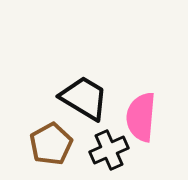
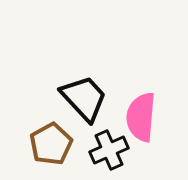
black trapezoid: rotated 16 degrees clockwise
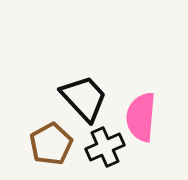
black cross: moved 4 px left, 3 px up
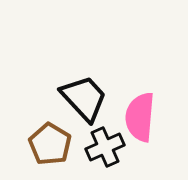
pink semicircle: moved 1 px left
brown pentagon: moved 1 px left; rotated 12 degrees counterclockwise
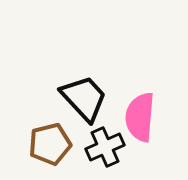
brown pentagon: rotated 27 degrees clockwise
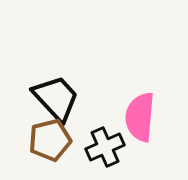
black trapezoid: moved 28 px left
brown pentagon: moved 4 px up
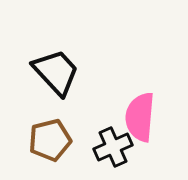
black trapezoid: moved 26 px up
black cross: moved 8 px right
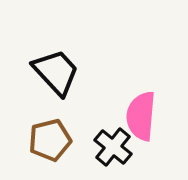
pink semicircle: moved 1 px right, 1 px up
black cross: rotated 27 degrees counterclockwise
